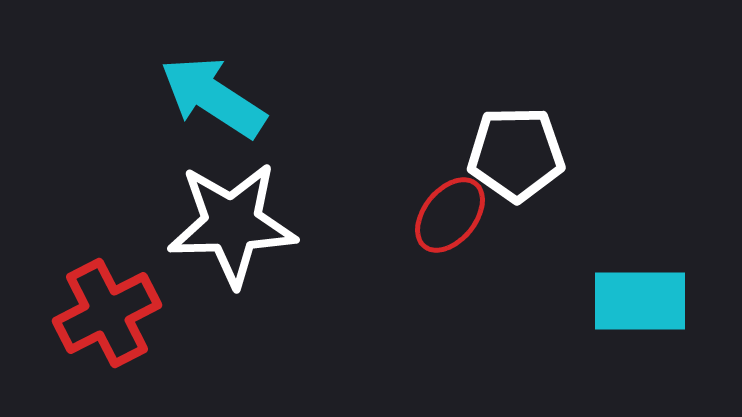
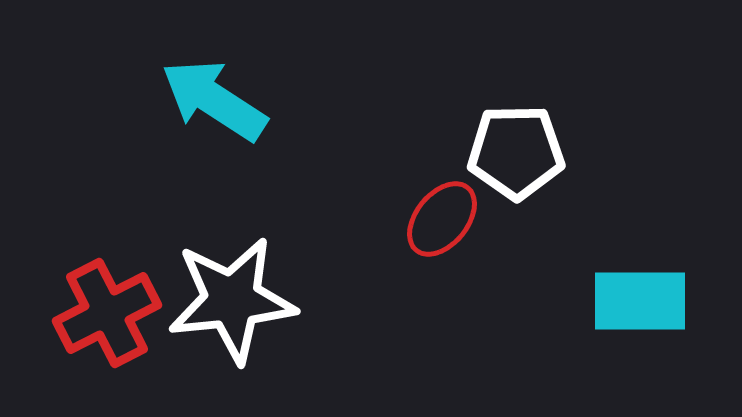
cyan arrow: moved 1 px right, 3 px down
white pentagon: moved 2 px up
red ellipse: moved 8 px left, 4 px down
white star: moved 76 px down; rotated 4 degrees counterclockwise
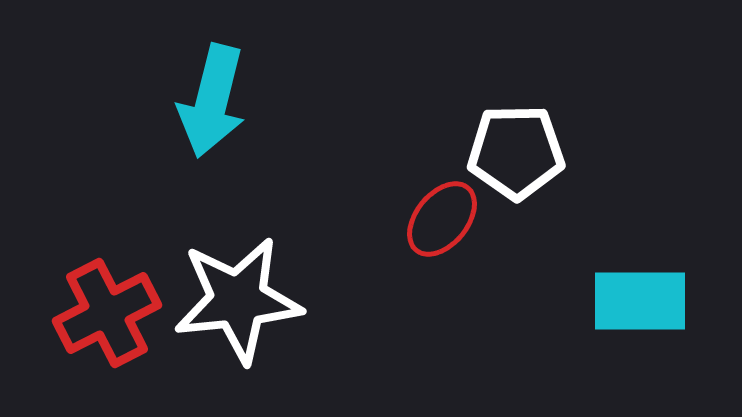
cyan arrow: moved 2 px left, 1 px down; rotated 109 degrees counterclockwise
white star: moved 6 px right
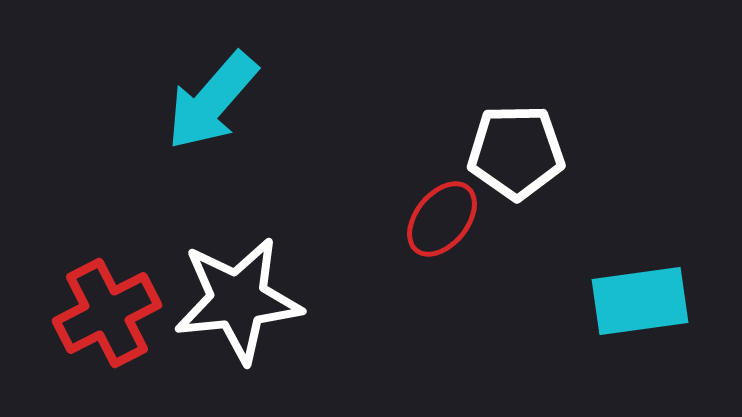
cyan arrow: rotated 27 degrees clockwise
cyan rectangle: rotated 8 degrees counterclockwise
